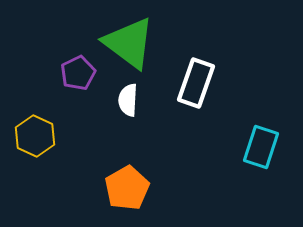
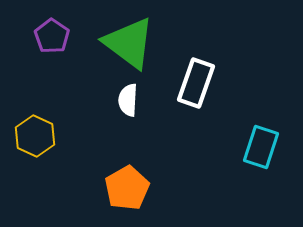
purple pentagon: moved 26 px left, 37 px up; rotated 12 degrees counterclockwise
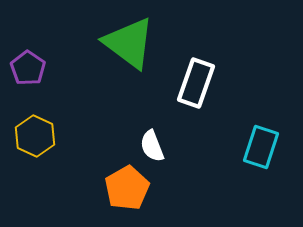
purple pentagon: moved 24 px left, 32 px down
white semicircle: moved 24 px right, 46 px down; rotated 24 degrees counterclockwise
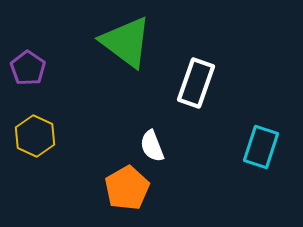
green triangle: moved 3 px left, 1 px up
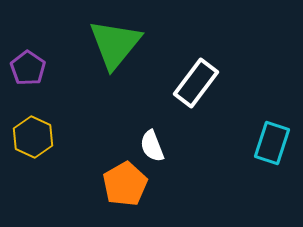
green triangle: moved 11 px left, 2 px down; rotated 32 degrees clockwise
white rectangle: rotated 18 degrees clockwise
yellow hexagon: moved 2 px left, 1 px down
cyan rectangle: moved 11 px right, 4 px up
orange pentagon: moved 2 px left, 4 px up
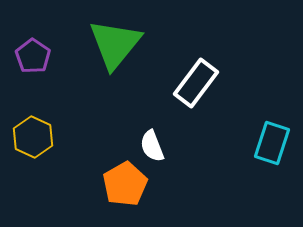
purple pentagon: moved 5 px right, 12 px up
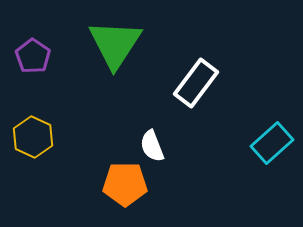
green triangle: rotated 6 degrees counterclockwise
cyan rectangle: rotated 30 degrees clockwise
orange pentagon: rotated 30 degrees clockwise
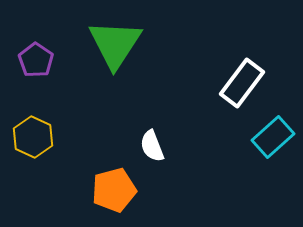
purple pentagon: moved 3 px right, 4 px down
white rectangle: moved 46 px right
cyan rectangle: moved 1 px right, 6 px up
orange pentagon: moved 11 px left, 6 px down; rotated 15 degrees counterclockwise
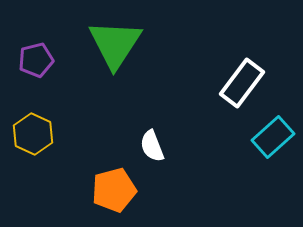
purple pentagon: rotated 24 degrees clockwise
yellow hexagon: moved 3 px up
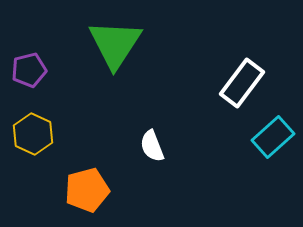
purple pentagon: moved 7 px left, 10 px down
orange pentagon: moved 27 px left
